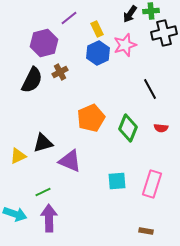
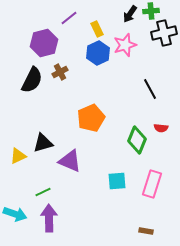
green diamond: moved 9 px right, 12 px down
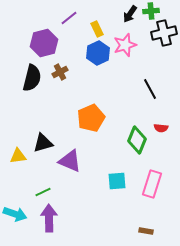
black semicircle: moved 2 px up; rotated 12 degrees counterclockwise
yellow triangle: rotated 18 degrees clockwise
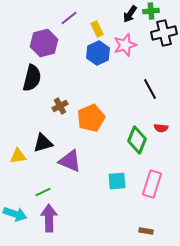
brown cross: moved 34 px down
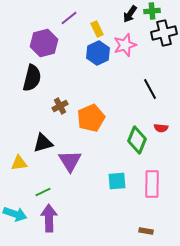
green cross: moved 1 px right
yellow triangle: moved 1 px right, 7 px down
purple triangle: rotated 35 degrees clockwise
pink rectangle: rotated 16 degrees counterclockwise
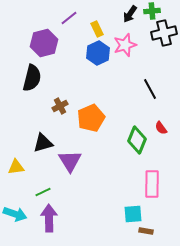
red semicircle: rotated 48 degrees clockwise
yellow triangle: moved 3 px left, 4 px down
cyan square: moved 16 px right, 33 px down
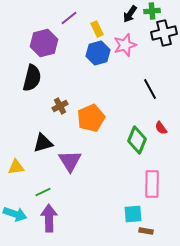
blue hexagon: rotated 10 degrees clockwise
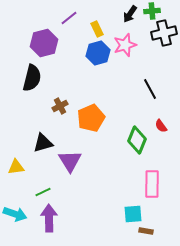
red semicircle: moved 2 px up
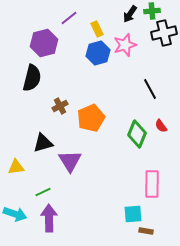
green diamond: moved 6 px up
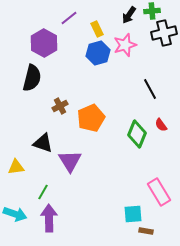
black arrow: moved 1 px left, 1 px down
purple hexagon: rotated 16 degrees counterclockwise
red semicircle: moved 1 px up
black triangle: rotated 35 degrees clockwise
pink rectangle: moved 7 px right, 8 px down; rotated 32 degrees counterclockwise
green line: rotated 35 degrees counterclockwise
